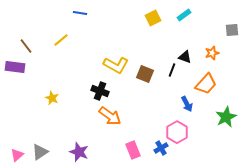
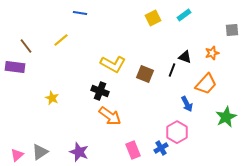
yellow L-shape: moved 3 px left, 1 px up
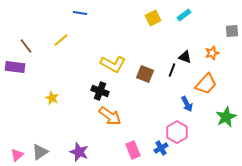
gray square: moved 1 px down
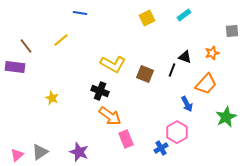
yellow square: moved 6 px left
pink rectangle: moved 7 px left, 11 px up
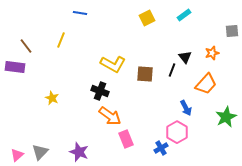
yellow line: rotated 28 degrees counterclockwise
black triangle: rotated 32 degrees clockwise
brown square: rotated 18 degrees counterclockwise
blue arrow: moved 1 px left, 4 px down
gray triangle: rotated 12 degrees counterclockwise
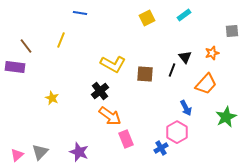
black cross: rotated 30 degrees clockwise
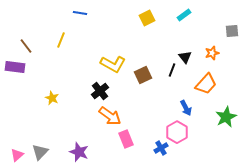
brown square: moved 2 px left, 1 px down; rotated 30 degrees counterclockwise
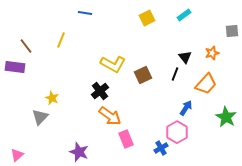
blue line: moved 5 px right
black line: moved 3 px right, 4 px down
blue arrow: rotated 119 degrees counterclockwise
green star: rotated 15 degrees counterclockwise
gray triangle: moved 35 px up
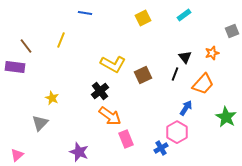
yellow square: moved 4 px left
gray square: rotated 16 degrees counterclockwise
orange trapezoid: moved 3 px left
gray triangle: moved 6 px down
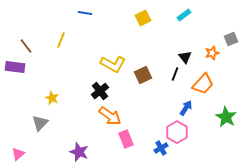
gray square: moved 1 px left, 8 px down
pink triangle: moved 1 px right, 1 px up
